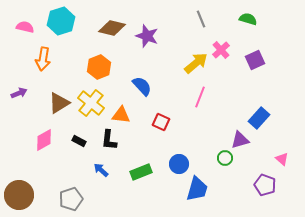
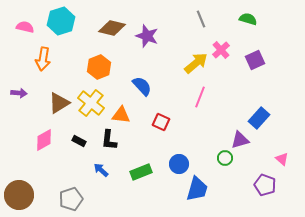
purple arrow: rotated 28 degrees clockwise
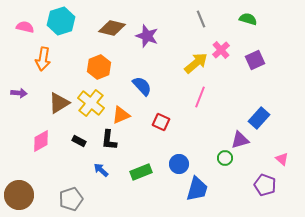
orange triangle: rotated 30 degrees counterclockwise
pink diamond: moved 3 px left, 1 px down
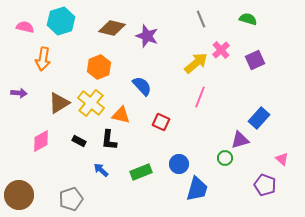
orange triangle: rotated 36 degrees clockwise
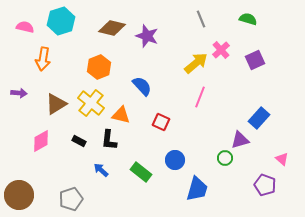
brown triangle: moved 3 px left, 1 px down
blue circle: moved 4 px left, 4 px up
green rectangle: rotated 60 degrees clockwise
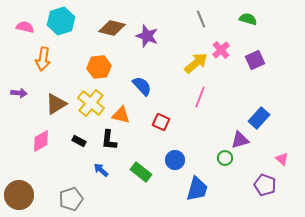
orange hexagon: rotated 15 degrees clockwise
